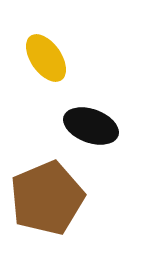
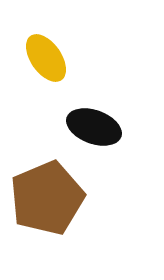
black ellipse: moved 3 px right, 1 px down
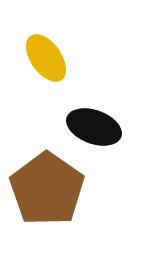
brown pentagon: moved 9 px up; rotated 14 degrees counterclockwise
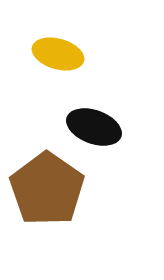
yellow ellipse: moved 12 px right, 4 px up; rotated 39 degrees counterclockwise
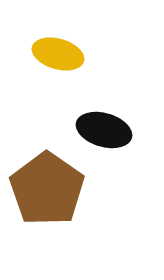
black ellipse: moved 10 px right, 3 px down; rotated 4 degrees counterclockwise
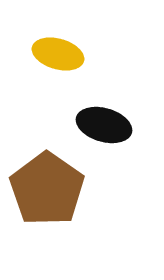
black ellipse: moved 5 px up
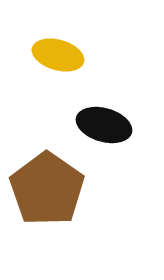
yellow ellipse: moved 1 px down
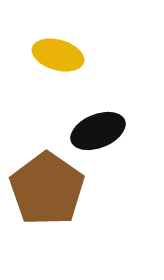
black ellipse: moved 6 px left, 6 px down; rotated 38 degrees counterclockwise
